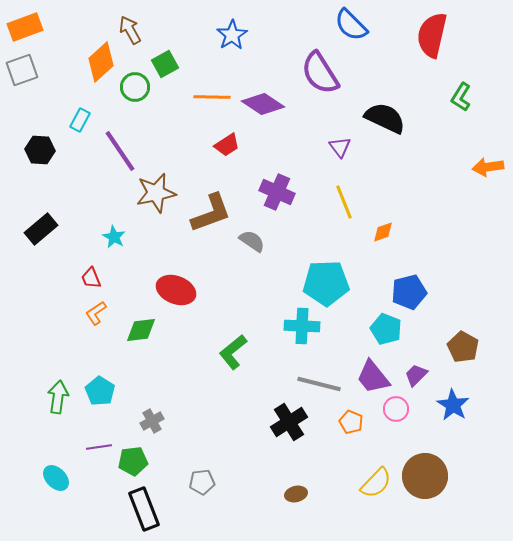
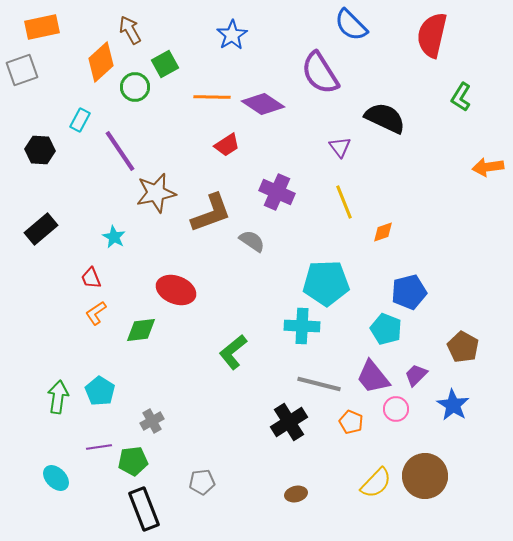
orange rectangle at (25, 27): moved 17 px right; rotated 8 degrees clockwise
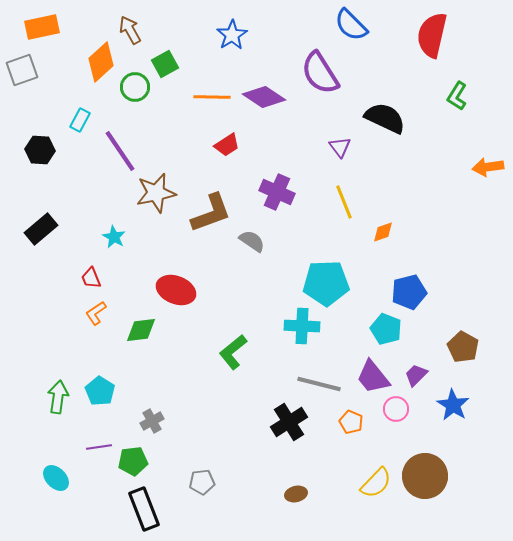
green L-shape at (461, 97): moved 4 px left, 1 px up
purple diamond at (263, 104): moved 1 px right, 7 px up
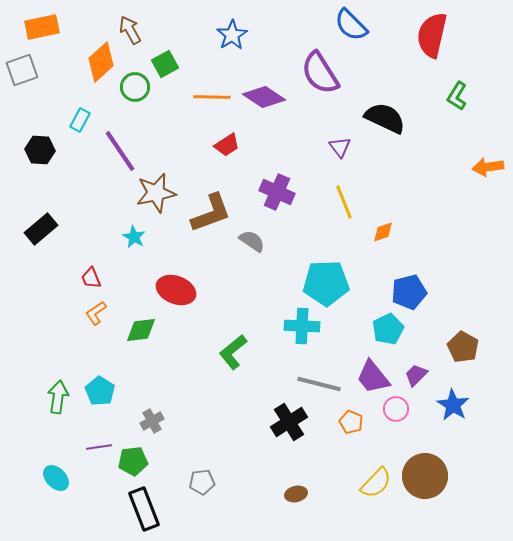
cyan star at (114, 237): moved 20 px right
cyan pentagon at (386, 329): moved 2 px right; rotated 24 degrees clockwise
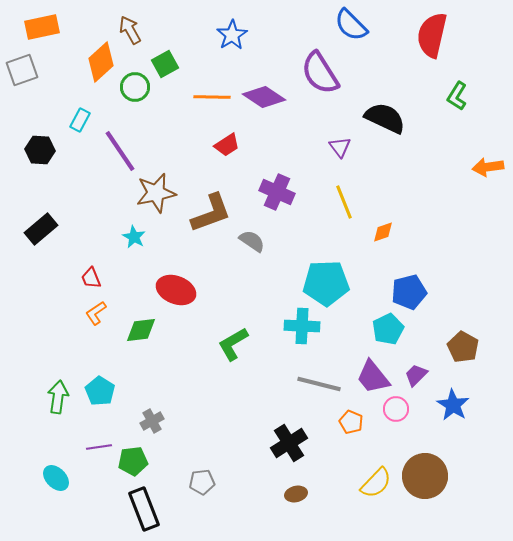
green L-shape at (233, 352): moved 8 px up; rotated 9 degrees clockwise
black cross at (289, 422): moved 21 px down
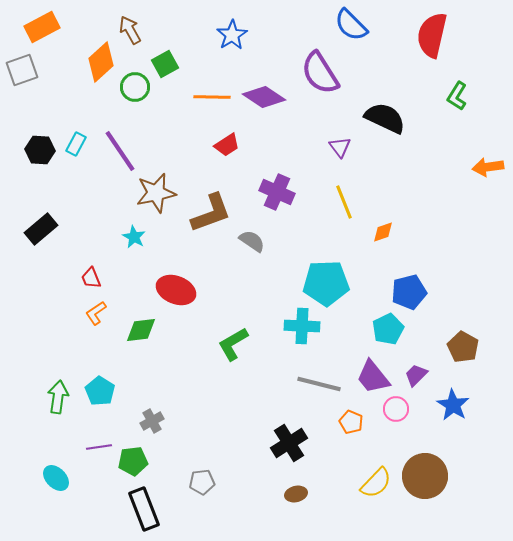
orange rectangle at (42, 27): rotated 16 degrees counterclockwise
cyan rectangle at (80, 120): moved 4 px left, 24 px down
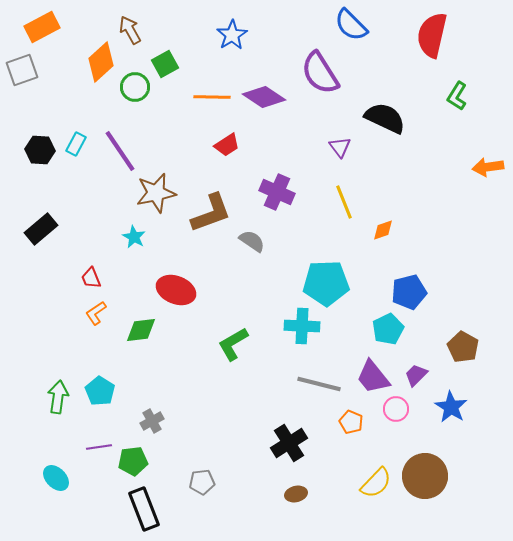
orange diamond at (383, 232): moved 2 px up
blue star at (453, 405): moved 2 px left, 2 px down
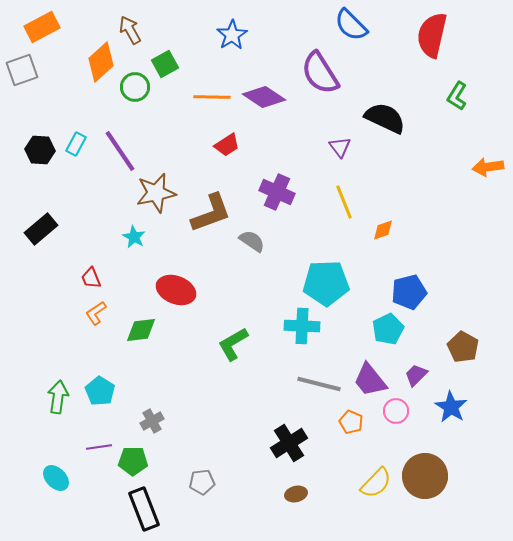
purple trapezoid at (373, 377): moved 3 px left, 3 px down
pink circle at (396, 409): moved 2 px down
green pentagon at (133, 461): rotated 8 degrees clockwise
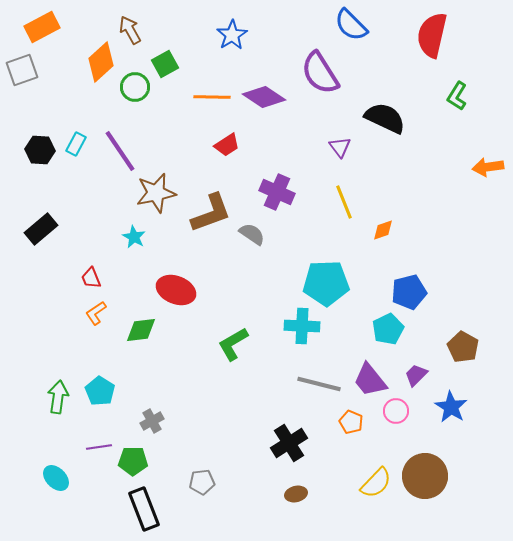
gray semicircle at (252, 241): moved 7 px up
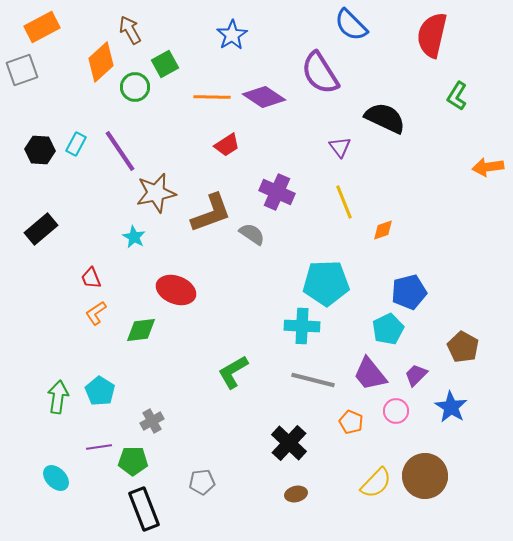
green L-shape at (233, 344): moved 28 px down
purple trapezoid at (370, 380): moved 6 px up
gray line at (319, 384): moved 6 px left, 4 px up
black cross at (289, 443): rotated 15 degrees counterclockwise
